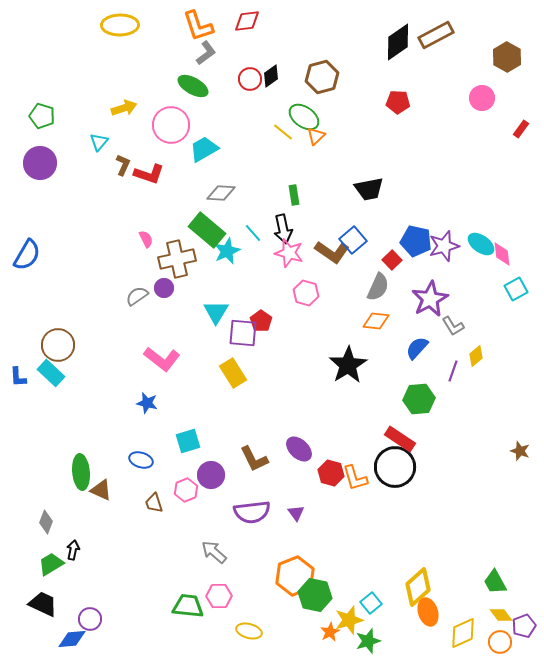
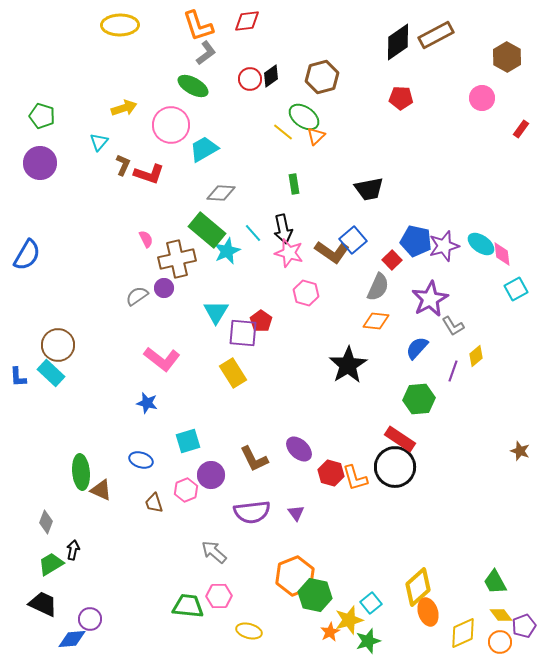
red pentagon at (398, 102): moved 3 px right, 4 px up
green rectangle at (294, 195): moved 11 px up
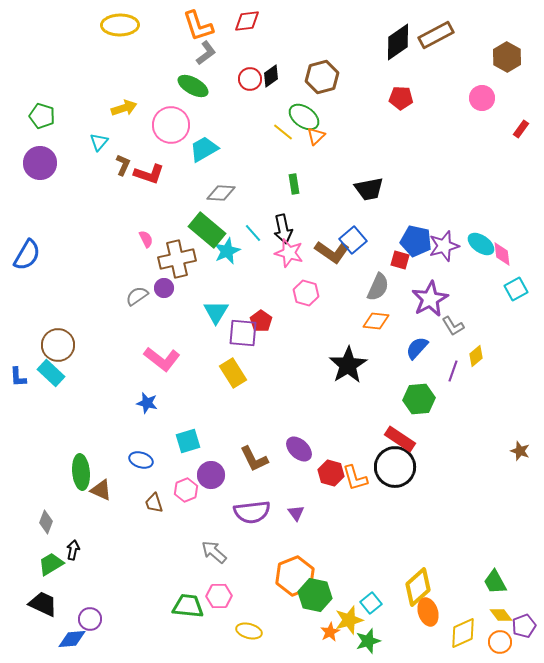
red square at (392, 260): moved 8 px right; rotated 30 degrees counterclockwise
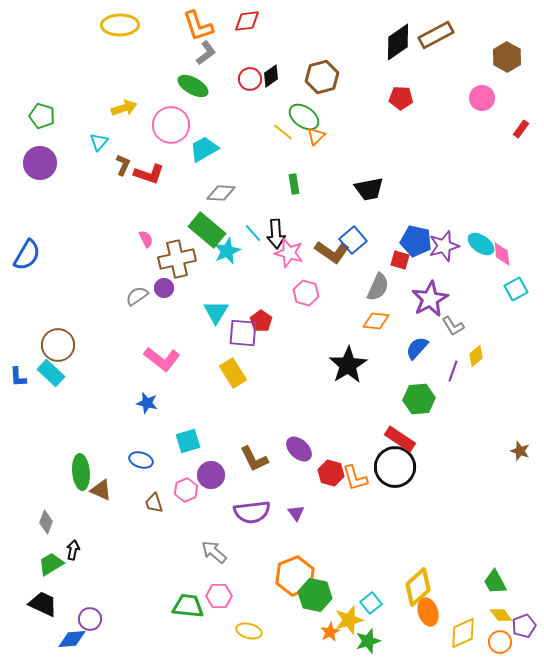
black arrow at (283, 229): moved 7 px left, 5 px down; rotated 8 degrees clockwise
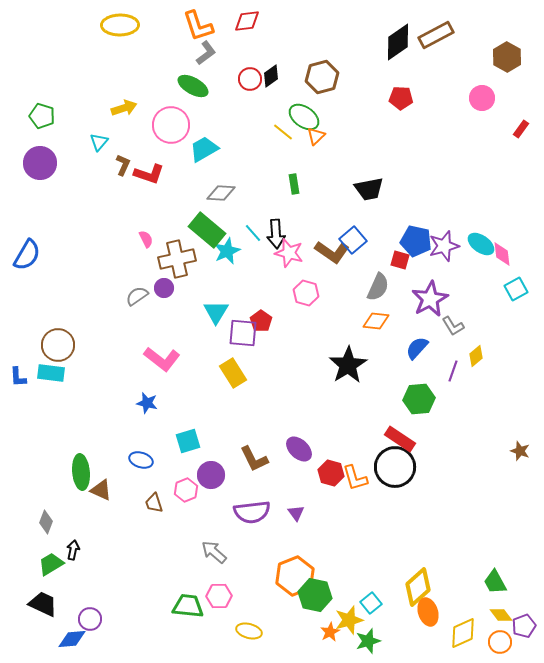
cyan rectangle at (51, 373): rotated 36 degrees counterclockwise
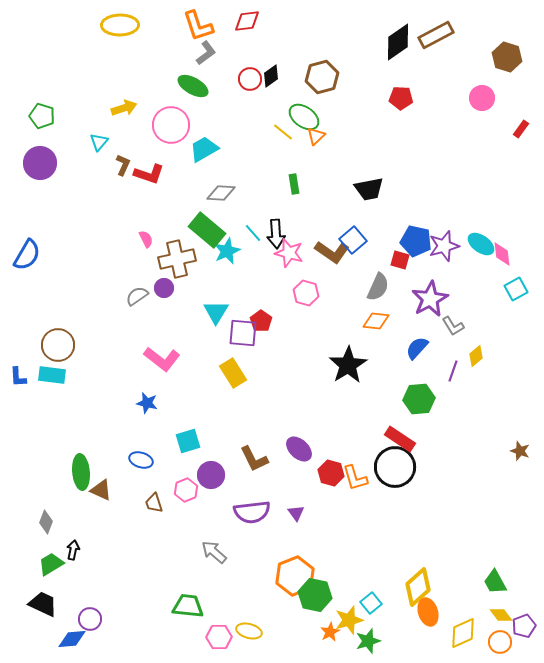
brown hexagon at (507, 57): rotated 12 degrees counterclockwise
cyan rectangle at (51, 373): moved 1 px right, 2 px down
pink hexagon at (219, 596): moved 41 px down
